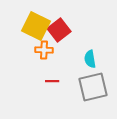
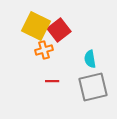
orange cross: rotated 18 degrees counterclockwise
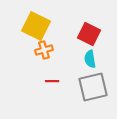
red square: moved 30 px right, 4 px down; rotated 25 degrees counterclockwise
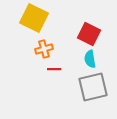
yellow square: moved 2 px left, 8 px up
orange cross: moved 1 px up
red line: moved 2 px right, 12 px up
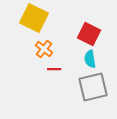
orange cross: rotated 36 degrees counterclockwise
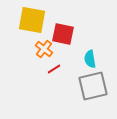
yellow square: moved 2 px left, 2 px down; rotated 16 degrees counterclockwise
red square: moved 26 px left; rotated 15 degrees counterclockwise
red line: rotated 32 degrees counterclockwise
gray square: moved 1 px up
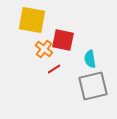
red square: moved 6 px down
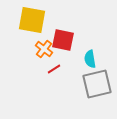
gray square: moved 4 px right, 2 px up
